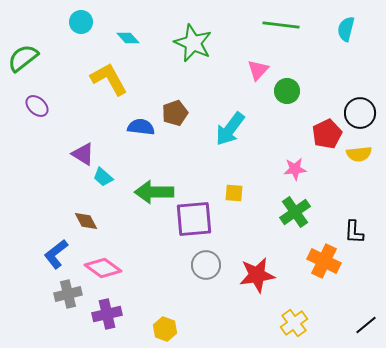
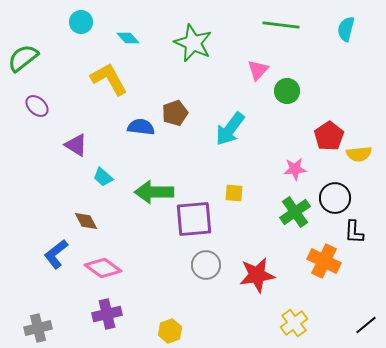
black circle: moved 25 px left, 85 px down
red pentagon: moved 2 px right, 2 px down; rotated 8 degrees counterclockwise
purple triangle: moved 7 px left, 9 px up
gray cross: moved 30 px left, 34 px down
yellow hexagon: moved 5 px right, 2 px down; rotated 20 degrees clockwise
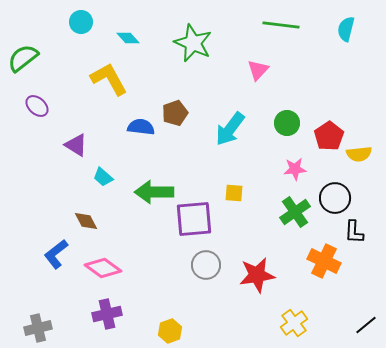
green circle: moved 32 px down
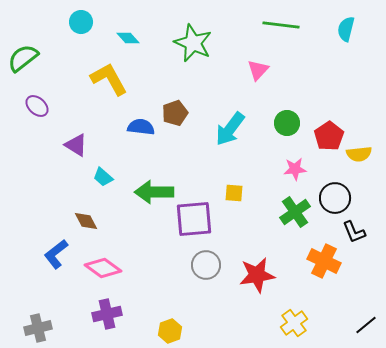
black L-shape: rotated 25 degrees counterclockwise
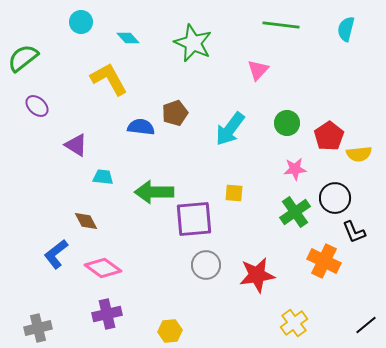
cyan trapezoid: rotated 145 degrees clockwise
yellow hexagon: rotated 15 degrees clockwise
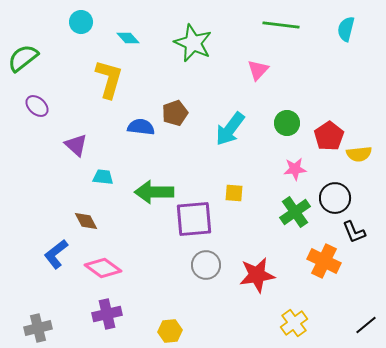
yellow L-shape: rotated 45 degrees clockwise
purple triangle: rotated 10 degrees clockwise
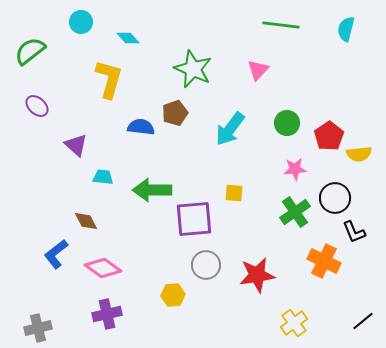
green star: moved 26 px down
green semicircle: moved 7 px right, 7 px up
green arrow: moved 2 px left, 2 px up
black line: moved 3 px left, 4 px up
yellow hexagon: moved 3 px right, 36 px up
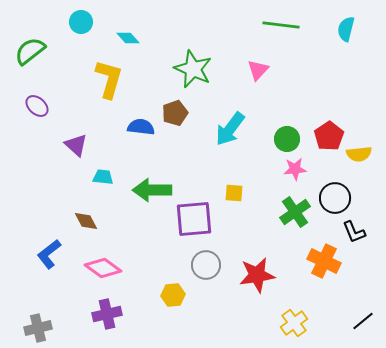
green circle: moved 16 px down
blue L-shape: moved 7 px left
